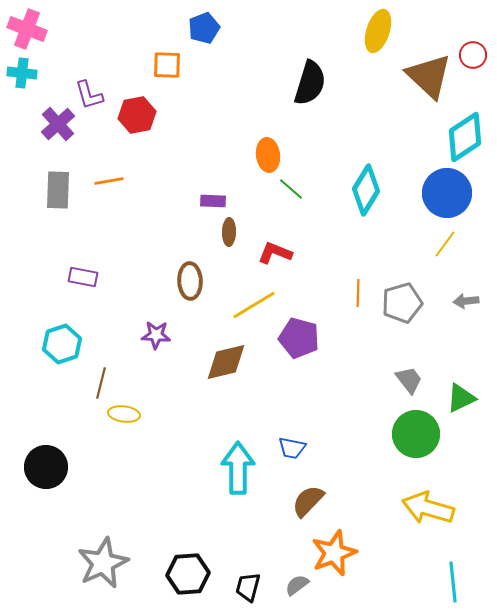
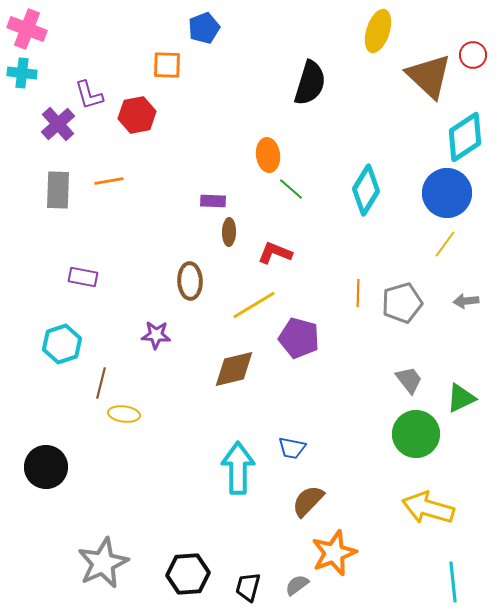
brown diamond at (226, 362): moved 8 px right, 7 px down
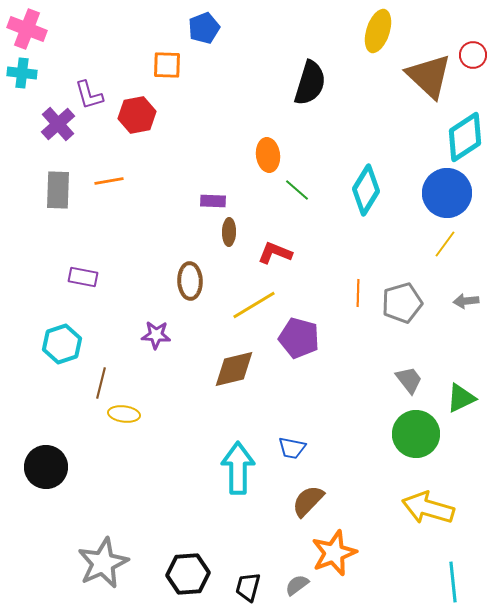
green line at (291, 189): moved 6 px right, 1 px down
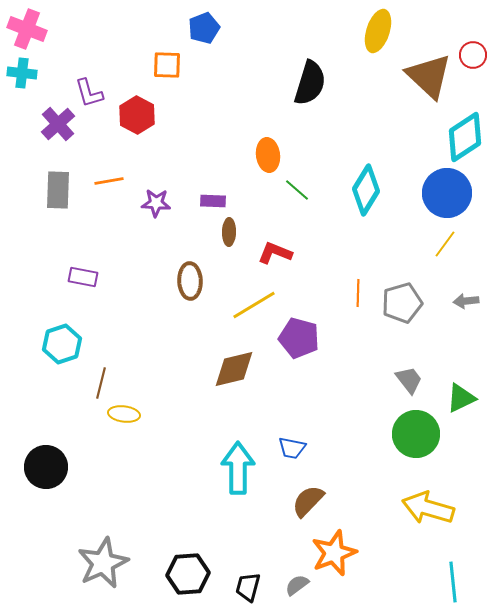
purple L-shape at (89, 95): moved 2 px up
red hexagon at (137, 115): rotated 21 degrees counterclockwise
purple star at (156, 335): moved 132 px up
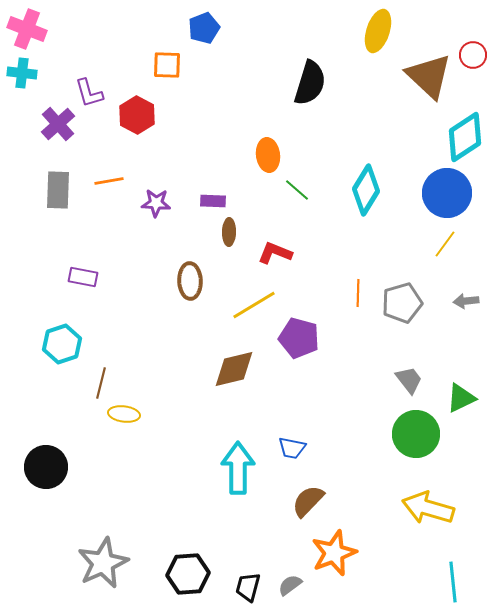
gray semicircle at (297, 585): moved 7 px left
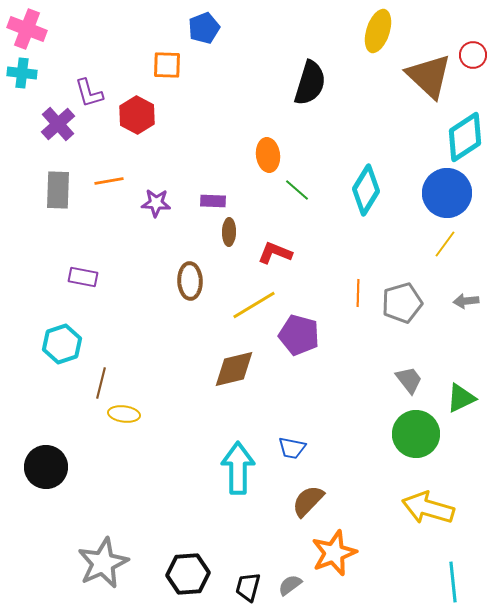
purple pentagon at (299, 338): moved 3 px up
